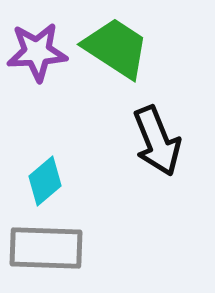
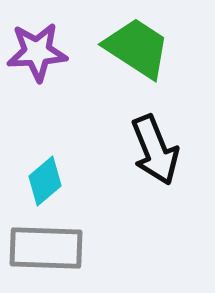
green trapezoid: moved 21 px right
black arrow: moved 2 px left, 9 px down
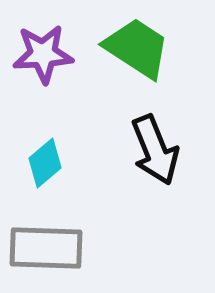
purple star: moved 6 px right, 2 px down
cyan diamond: moved 18 px up
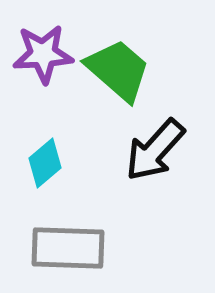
green trapezoid: moved 19 px left, 22 px down; rotated 8 degrees clockwise
black arrow: rotated 64 degrees clockwise
gray rectangle: moved 22 px right
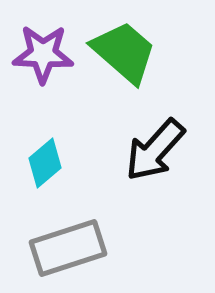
purple star: rotated 6 degrees clockwise
green trapezoid: moved 6 px right, 18 px up
gray rectangle: rotated 20 degrees counterclockwise
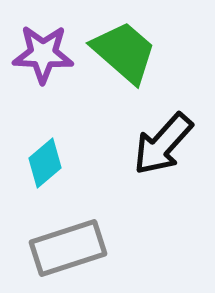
black arrow: moved 8 px right, 6 px up
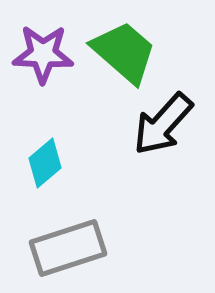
black arrow: moved 20 px up
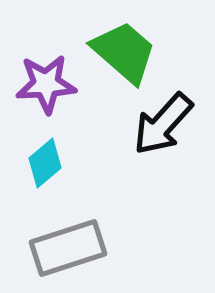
purple star: moved 3 px right, 30 px down; rotated 6 degrees counterclockwise
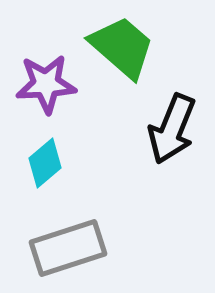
green trapezoid: moved 2 px left, 5 px up
black arrow: moved 9 px right, 5 px down; rotated 20 degrees counterclockwise
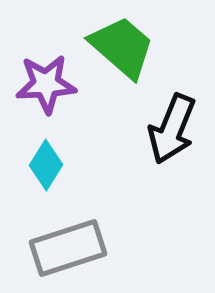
cyan diamond: moved 1 px right, 2 px down; rotated 18 degrees counterclockwise
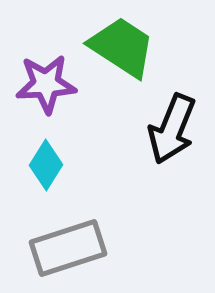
green trapezoid: rotated 8 degrees counterclockwise
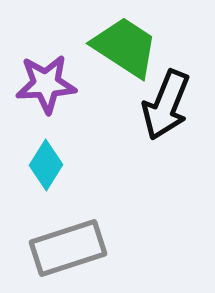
green trapezoid: moved 3 px right
black arrow: moved 6 px left, 24 px up
